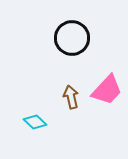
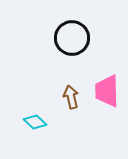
pink trapezoid: moved 1 px down; rotated 136 degrees clockwise
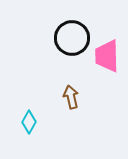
pink trapezoid: moved 35 px up
cyan diamond: moved 6 px left; rotated 75 degrees clockwise
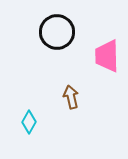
black circle: moved 15 px left, 6 px up
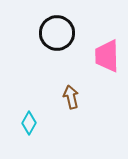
black circle: moved 1 px down
cyan diamond: moved 1 px down
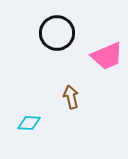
pink trapezoid: rotated 112 degrees counterclockwise
cyan diamond: rotated 65 degrees clockwise
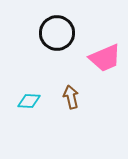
pink trapezoid: moved 2 px left, 2 px down
cyan diamond: moved 22 px up
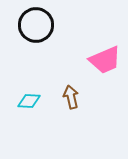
black circle: moved 21 px left, 8 px up
pink trapezoid: moved 2 px down
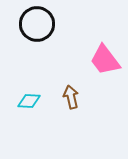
black circle: moved 1 px right, 1 px up
pink trapezoid: rotated 76 degrees clockwise
